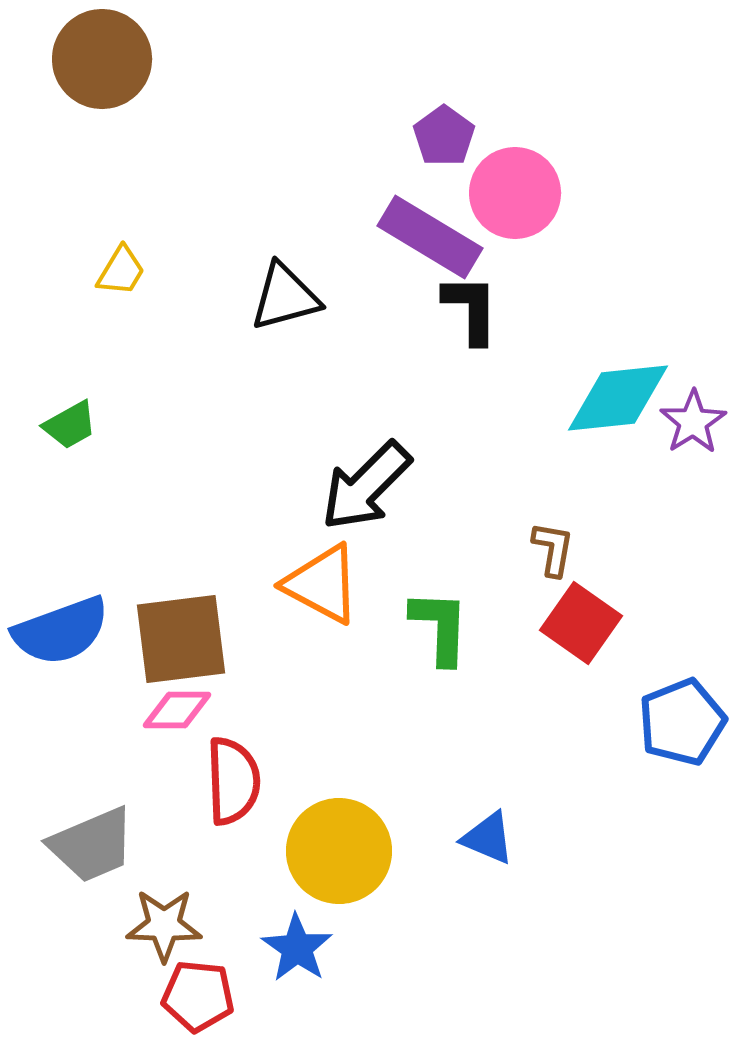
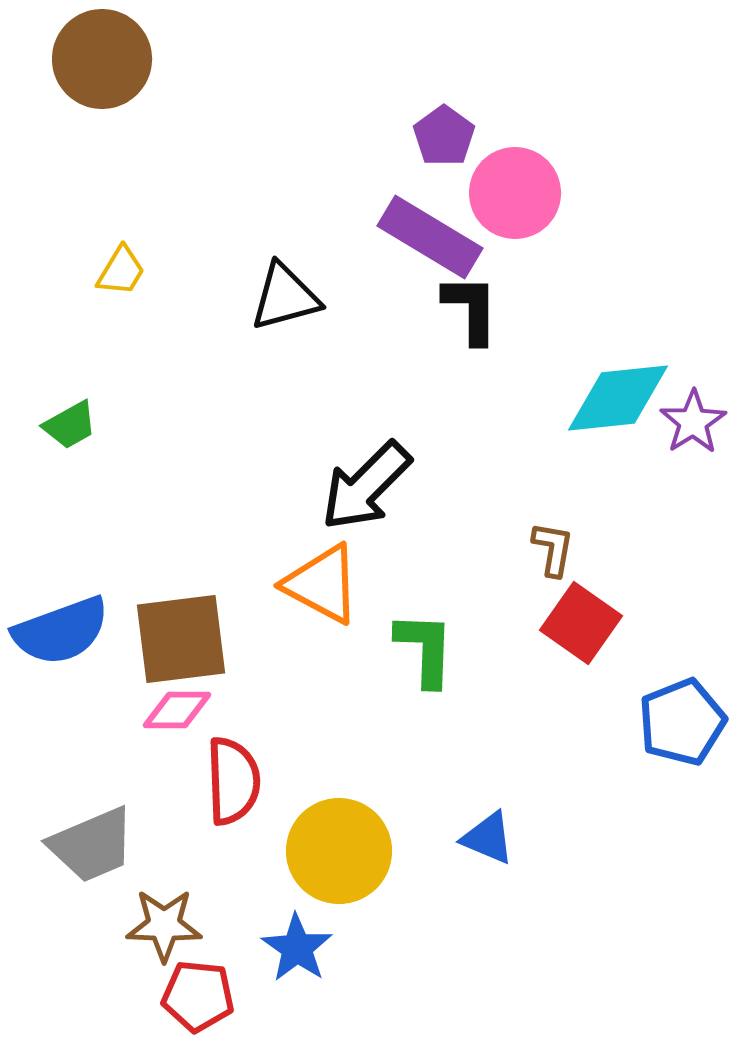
green L-shape: moved 15 px left, 22 px down
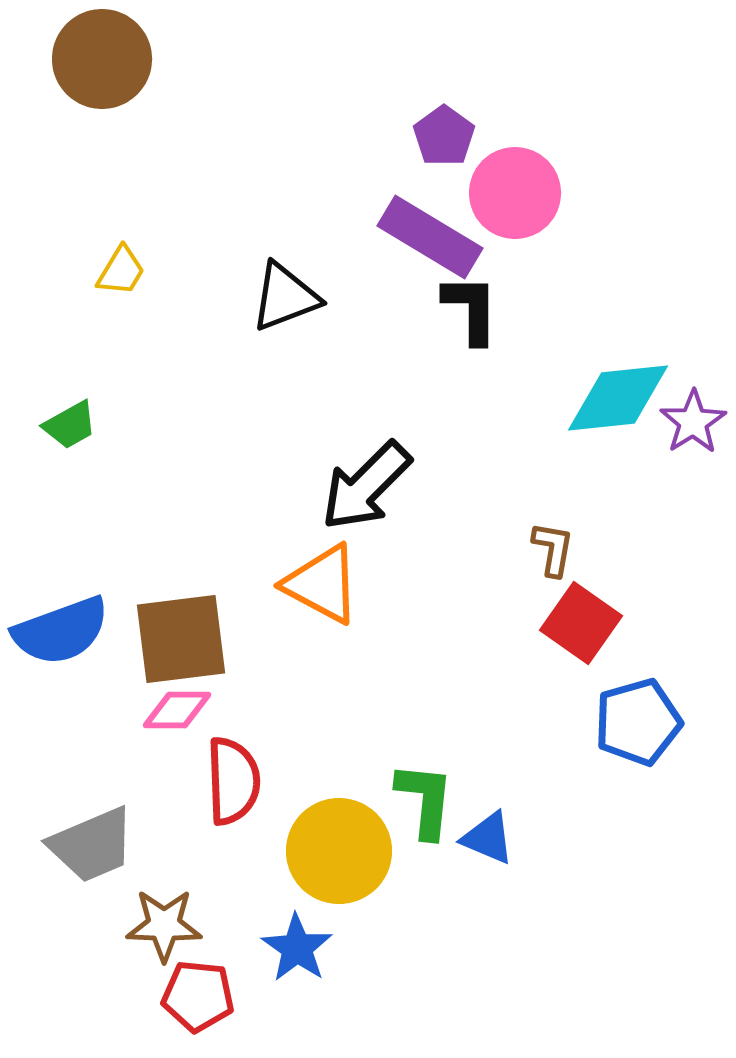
black triangle: rotated 6 degrees counterclockwise
green L-shape: moved 151 px down; rotated 4 degrees clockwise
blue pentagon: moved 44 px left; rotated 6 degrees clockwise
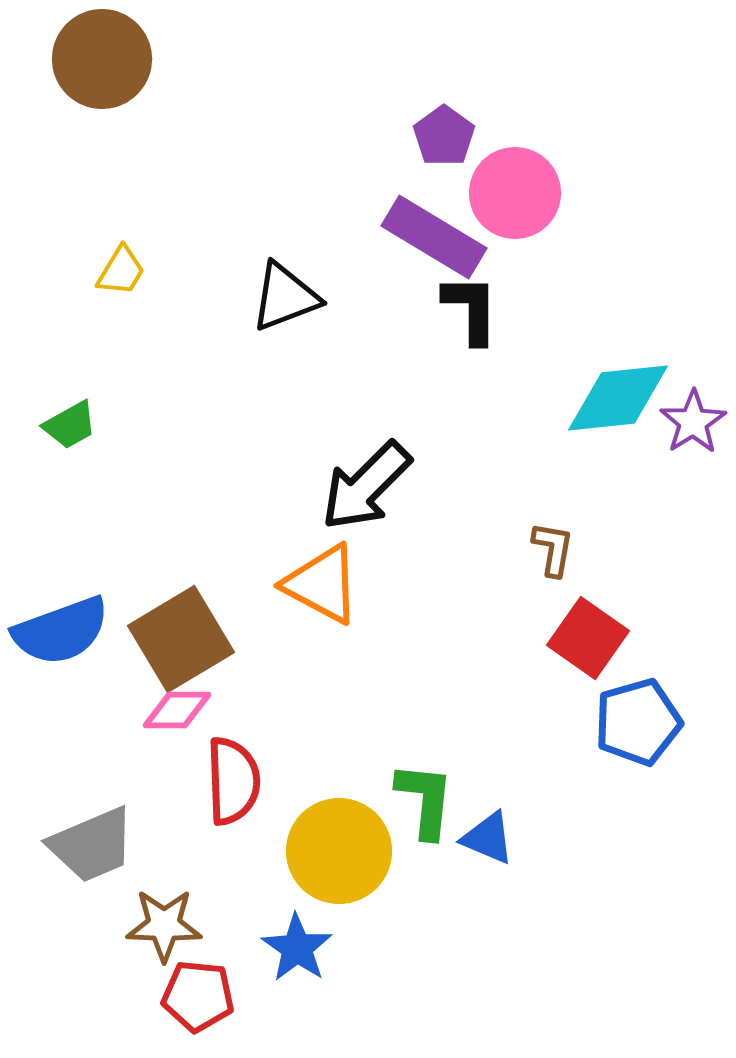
purple rectangle: moved 4 px right
red square: moved 7 px right, 15 px down
brown square: rotated 24 degrees counterclockwise
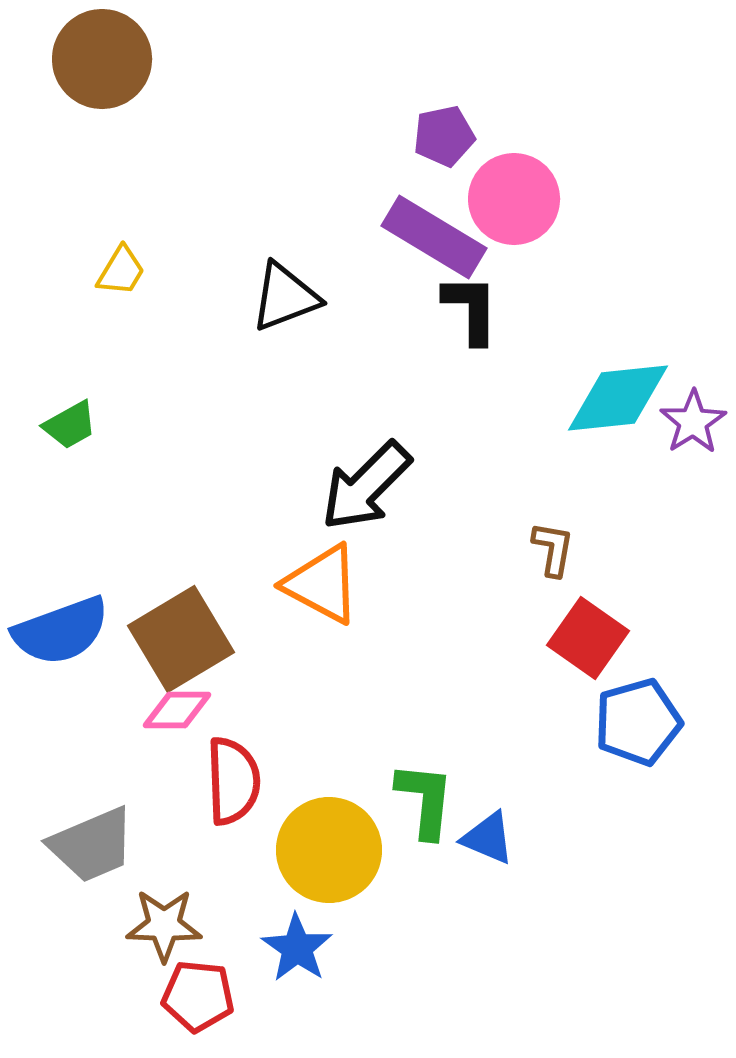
purple pentagon: rotated 24 degrees clockwise
pink circle: moved 1 px left, 6 px down
yellow circle: moved 10 px left, 1 px up
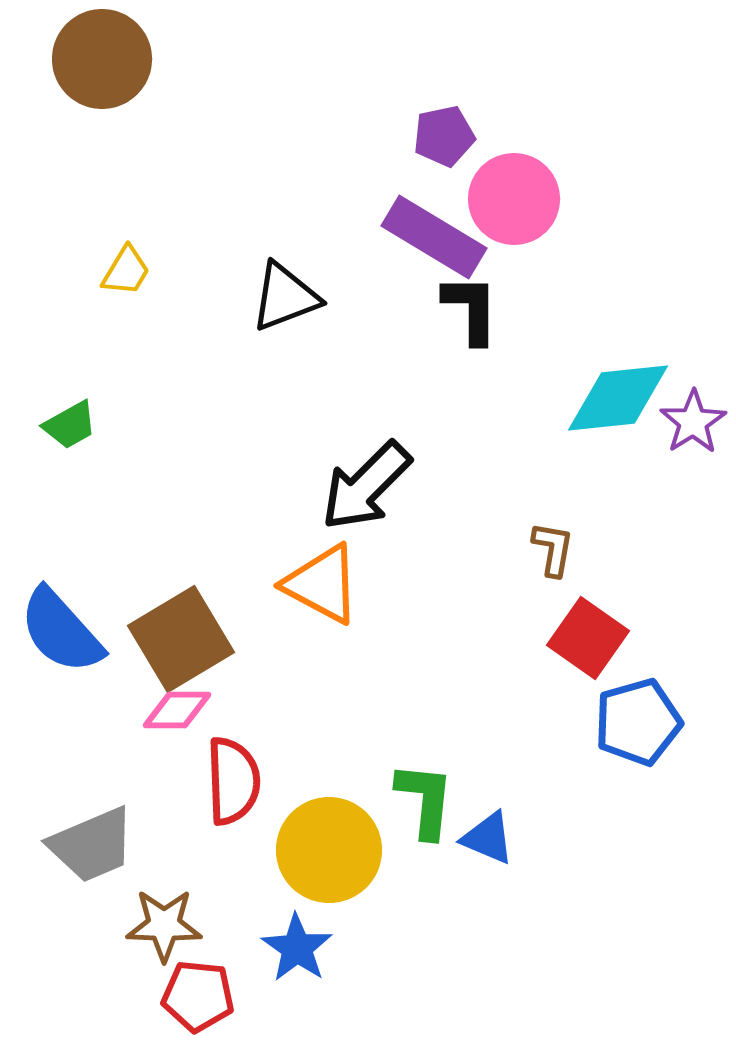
yellow trapezoid: moved 5 px right
blue semicircle: rotated 68 degrees clockwise
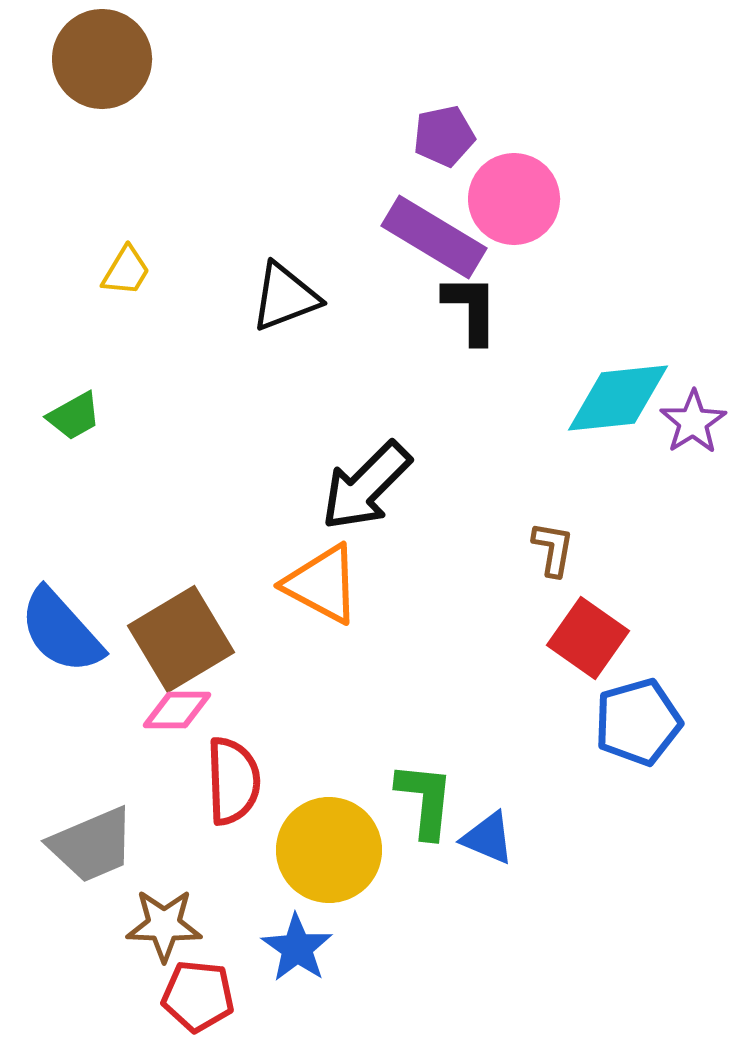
green trapezoid: moved 4 px right, 9 px up
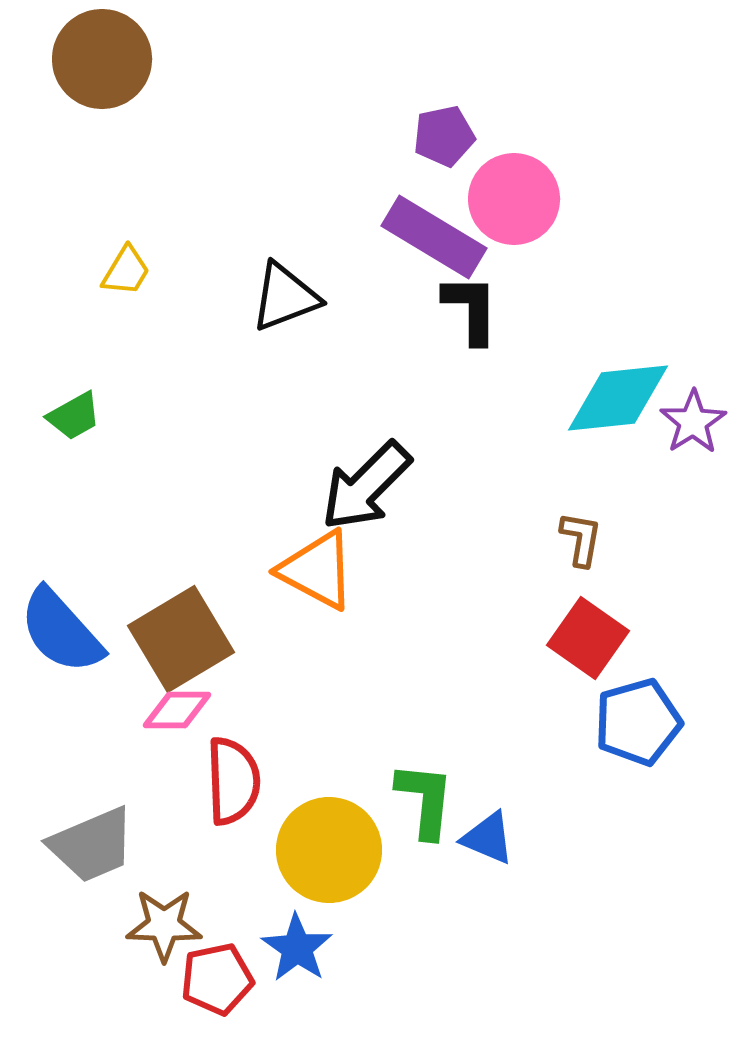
brown L-shape: moved 28 px right, 10 px up
orange triangle: moved 5 px left, 14 px up
red pentagon: moved 19 px right, 17 px up; rotated 18 degrees counterclockwise
